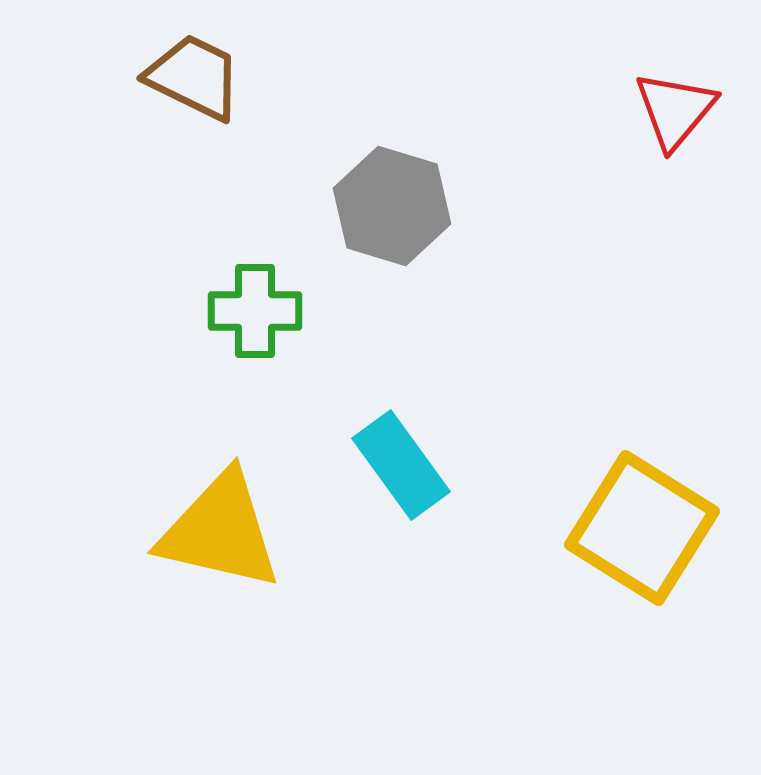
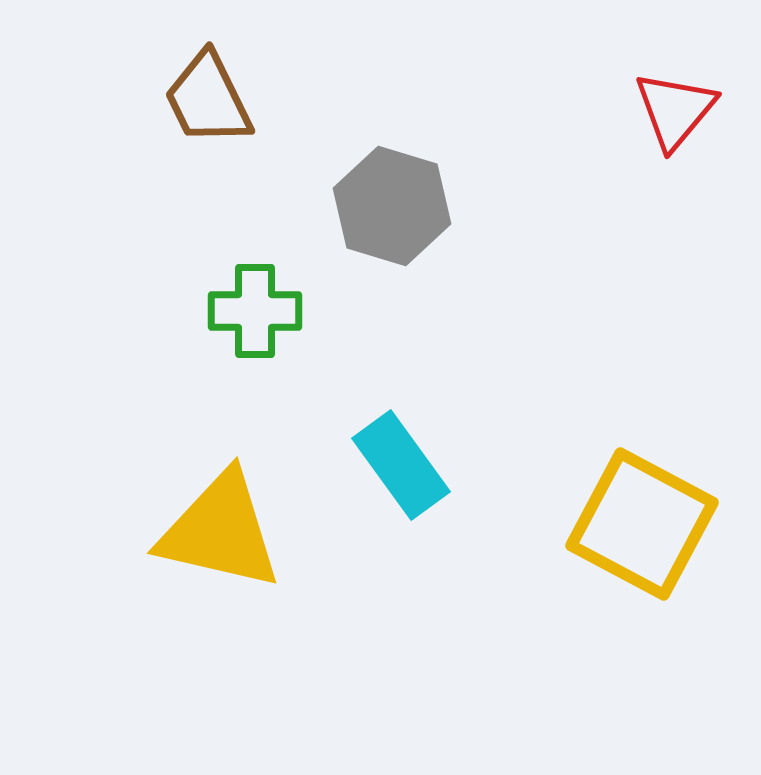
brown trapezoid: moved 14 px right, 22 px down; rotated 142 degrees counterclockwise
yellow square: moved 4 px up; rotated 4 degrees counterclockwise
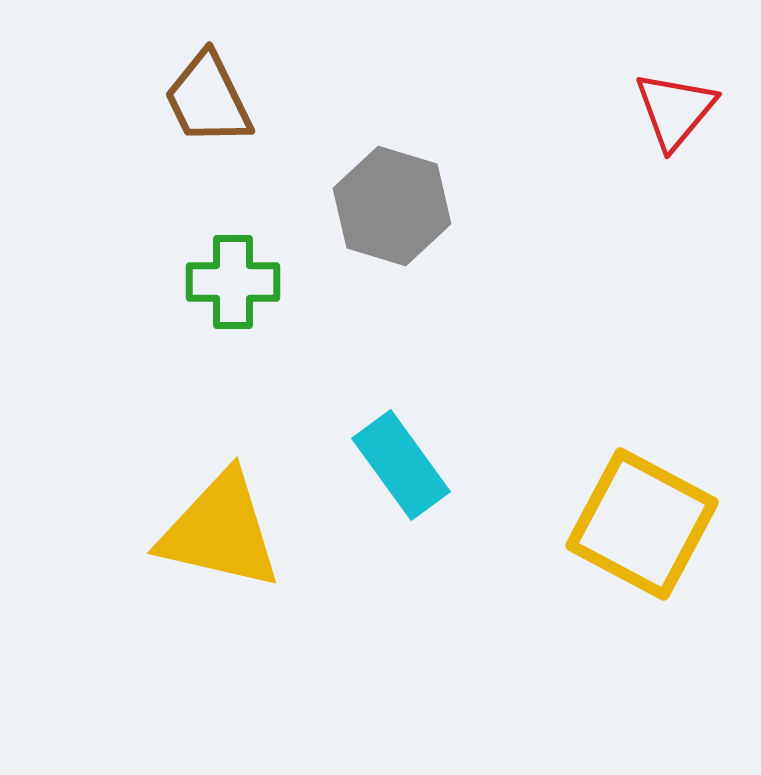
green cross: moved 22 px left, 29 px up
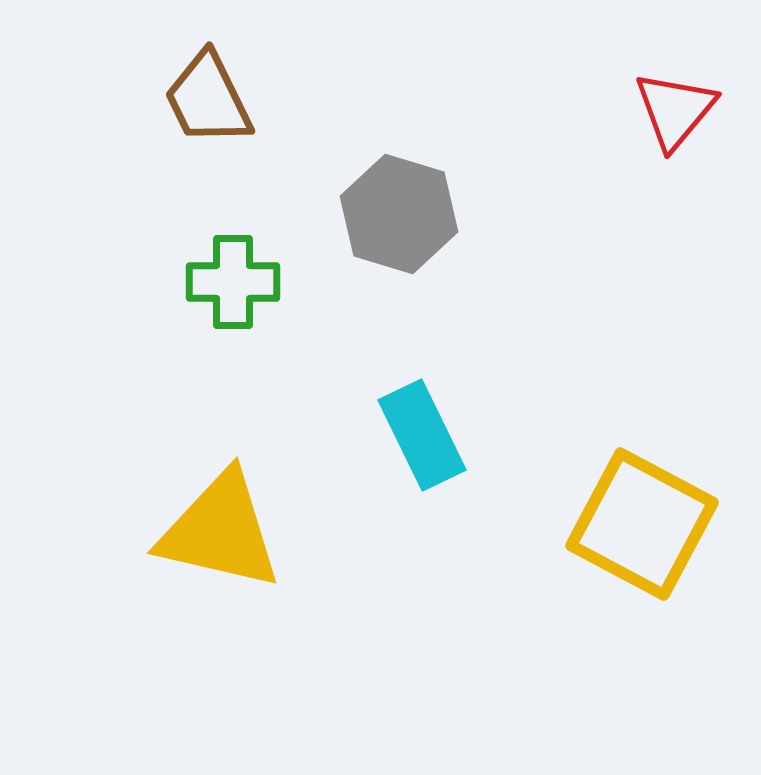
gray hexagon: moved 7 px right, 8 px down
cyan rectangle: moved 21 px right, 30 px up; rotated 10 degrees clockwise
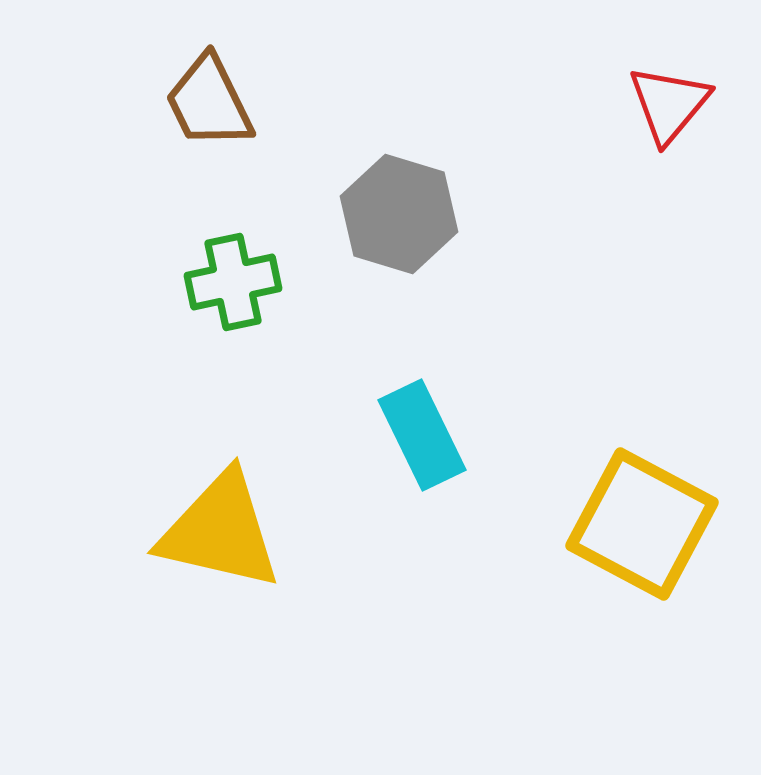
brown trapezoid: moved 1 px right, 3 px down
red triangle: moved 6 px left, 6 px up
green cross: rotated 12 degrees counterclockwise
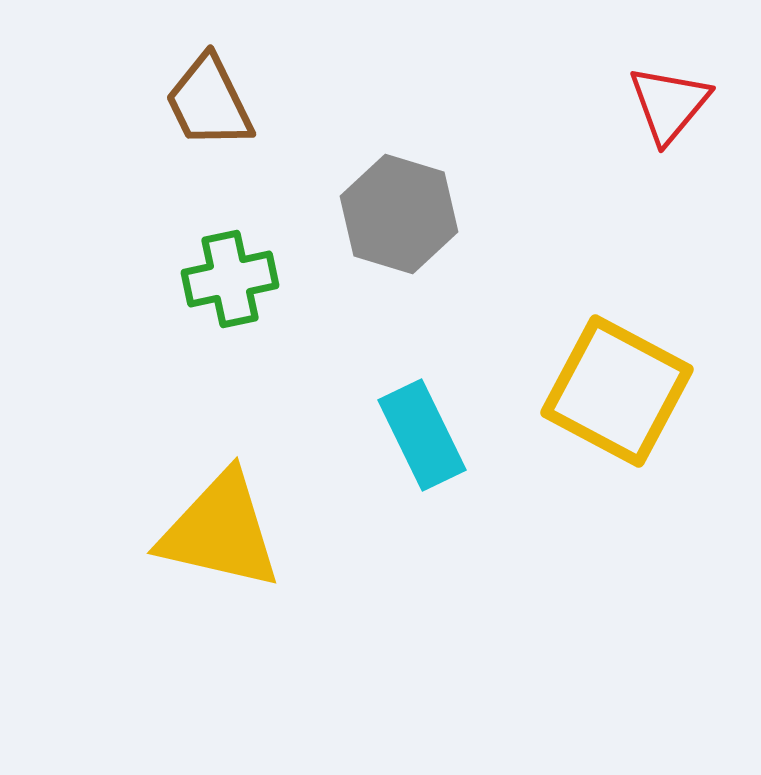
green cross: moved 3 px left, 3 px up
yellow square: moved 25 px left, 133 px up
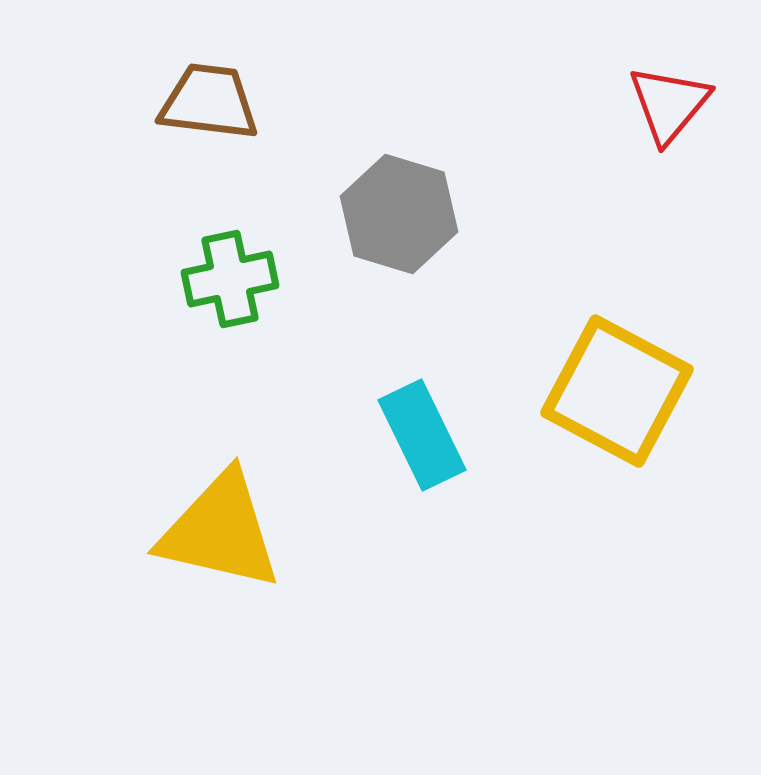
brown trapezoid: rotated 123 degrees clockwise
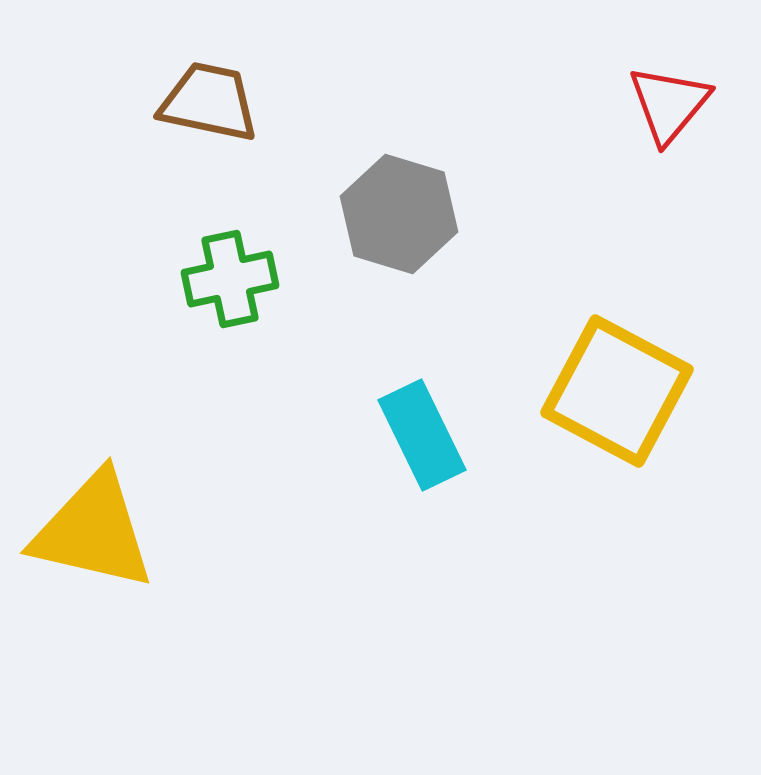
brown trapezoid: rotated 5 degrees clockwise
yellow triangle: moved 127 px left
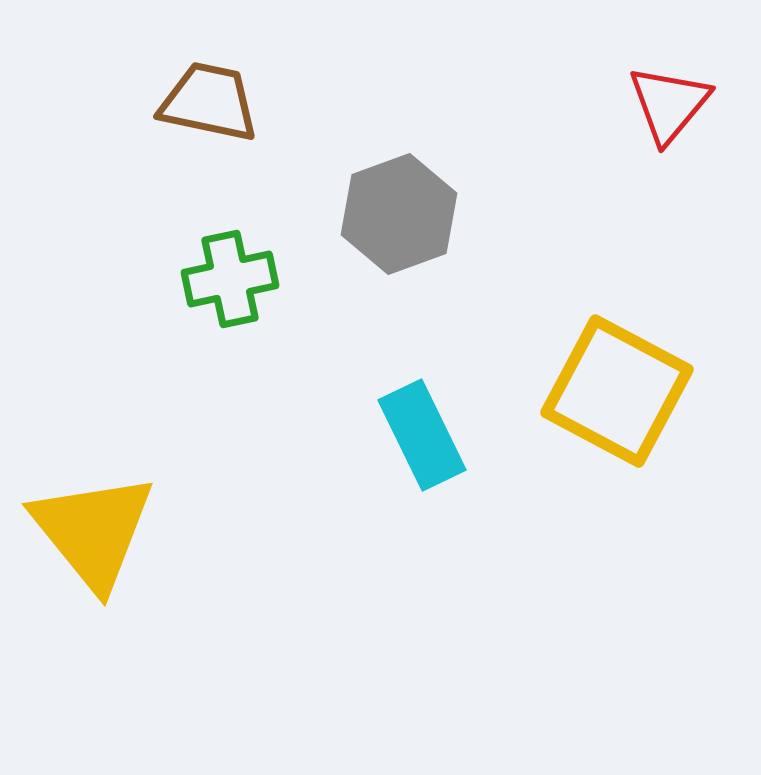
gray hexagon: rotated 23 degrees clockwise
yellow triangle: rotated 38 degrees clockwise
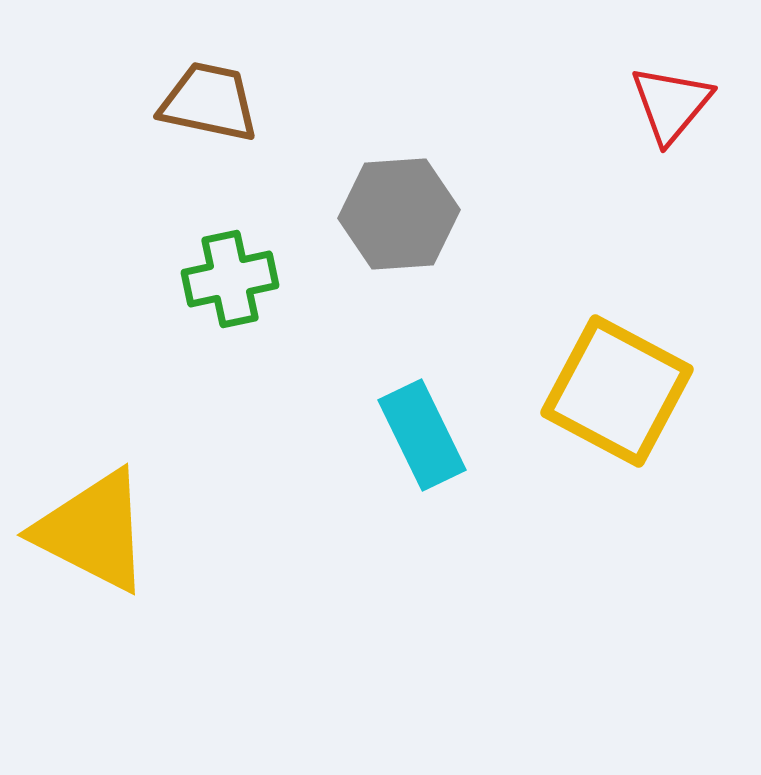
red triangle: moved 2 px right
gray hexagon: rotated 16 degrees clockwise
yellow triangle: rotated 24 degrees counterclockwise
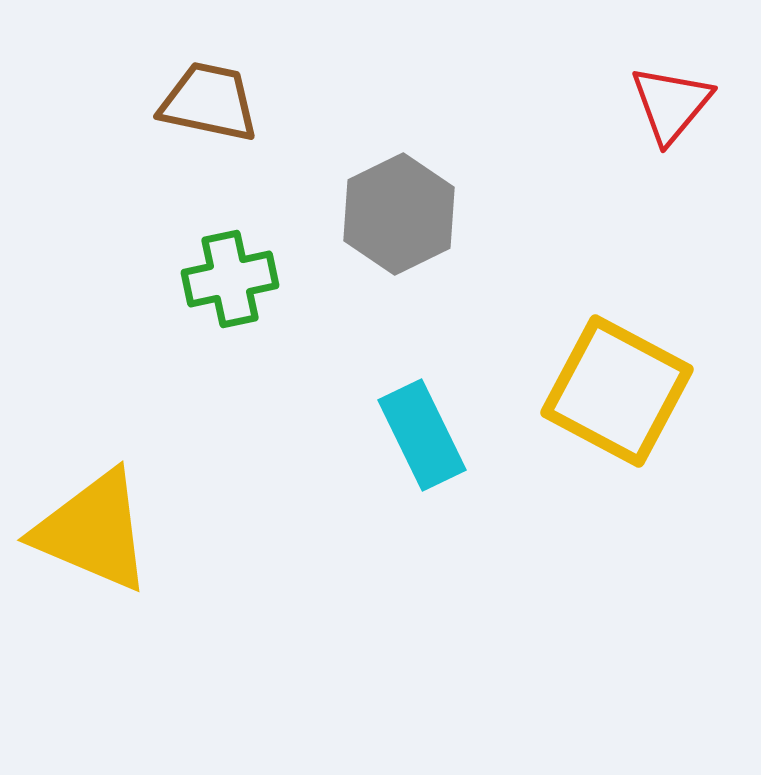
gray hexagon: rotated 22 degrees counterclockwise
yellow triangle: rotated 4 degrees counterclockwise
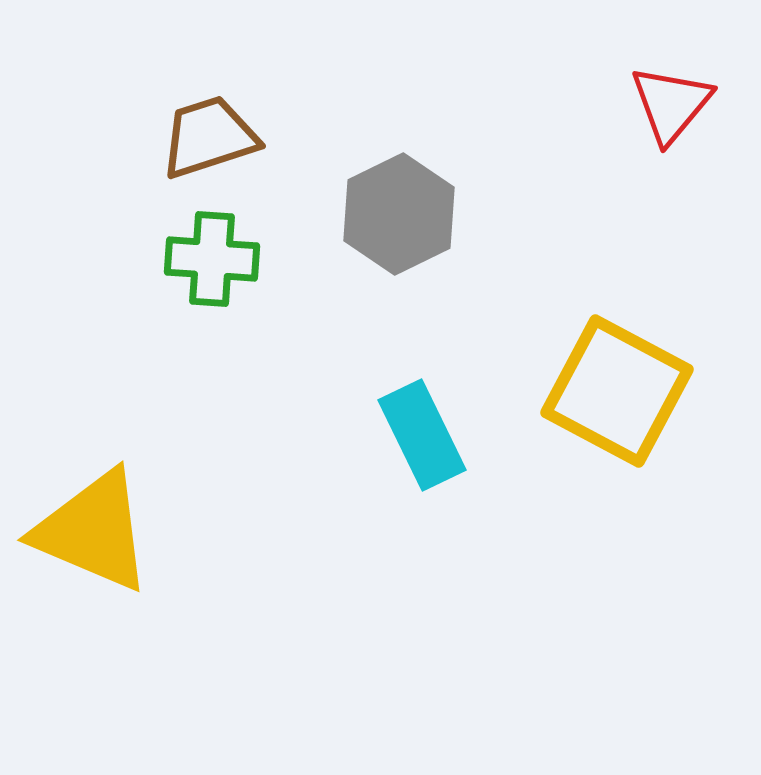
brown trapezoid: moved 35 px down; rotated 30 degrees counterclockwise
green cross: moved 18 px left, 20 px up; rotated 16 degrees clockwise
